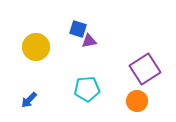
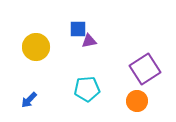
blue square: rotated 18 degrees counterclockwise
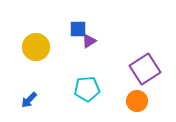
purple triangle: rotated 21 degrees counterclockwise
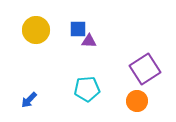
purple triangle: rotated 35 degrees clockwise
yellow circle: moved 17 px up
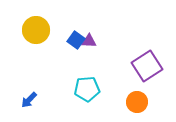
blue square: moved 2 px left, 11 px down; rotated 36 degrees clockwise
purple square: moved 2 px right, 3 px up
orange circle: moved 1 px down
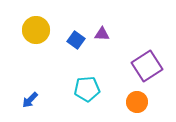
purple triangle: moved 13 px right, 7 px up
blue arrow: moved 1 px right
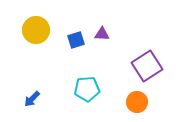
blue square: rotated 36 degrees clockwise
blue arrow: moved 2 px right, 1 px up
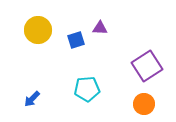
yellow circle: moved 2 px right
purple triangle: moved 2 px left, 6 px up
orange circle: moved 7 px right, 2 px down
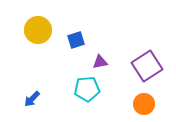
purple triangle: moved 34 px down; rotated 14 degrees counterclockwise
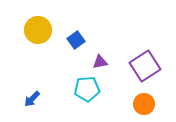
blue square: rotated 18 degrees counterclockwise
purple square: moved 2 px left
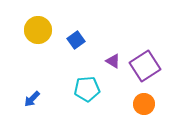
purple triangle: moved 13 px right, 1 px up; rotated 42 degrees clockwise
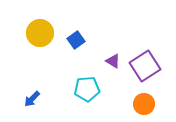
yellow circle: moved 2 px right, 3 px down
